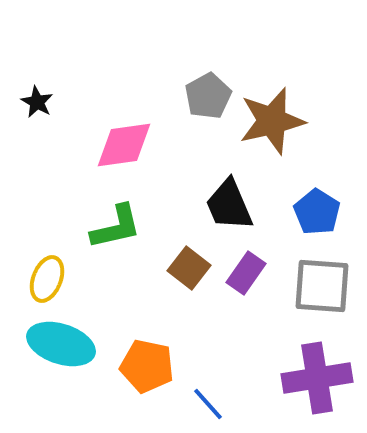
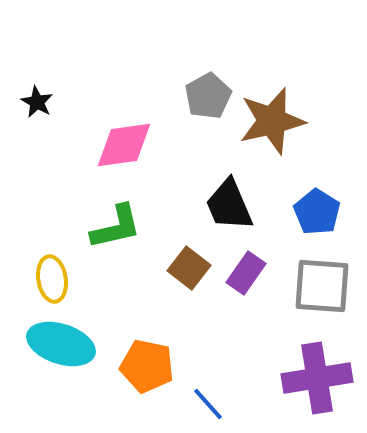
yellow ellipse: moved 5 px right; rotated 30 degrees counterclockwise
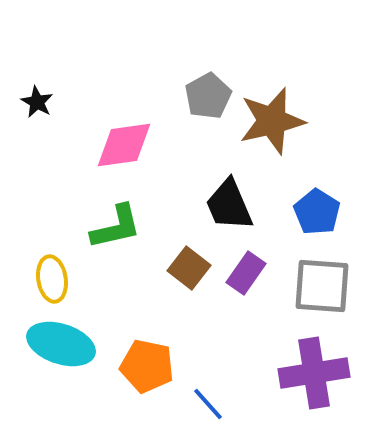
purple cross: moved 3 px left, 5 px up
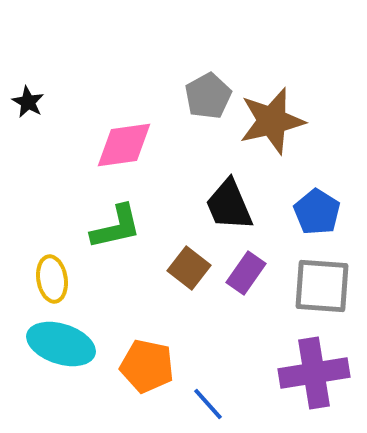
black star: moved 9 px left
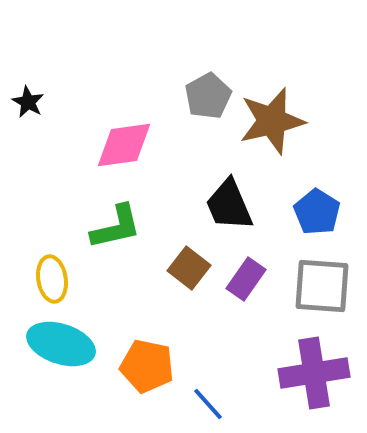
purple rectangle: moved 6 px down
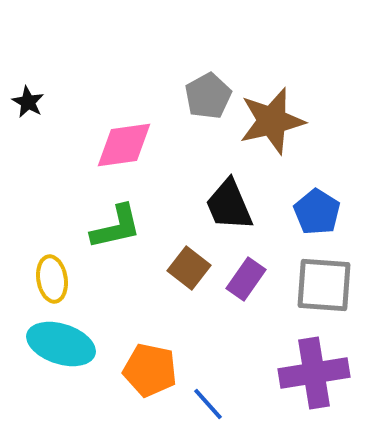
gray square: moved 2 px right, 1 px up
orange pentagon: moved 3 px right, 4 px down
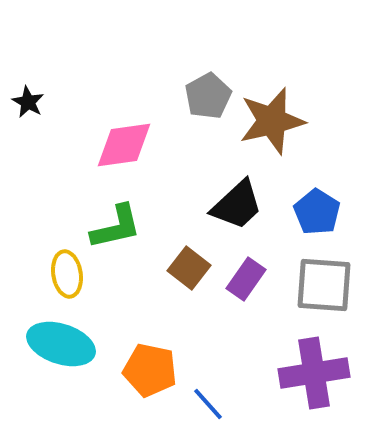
black trapezoid: moved 8 px right; rotated 110 degrees counterclockwise
yellow ellipse: moved 15 px right, 5 px up
